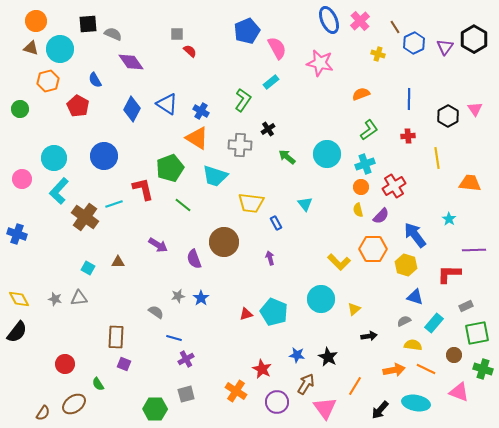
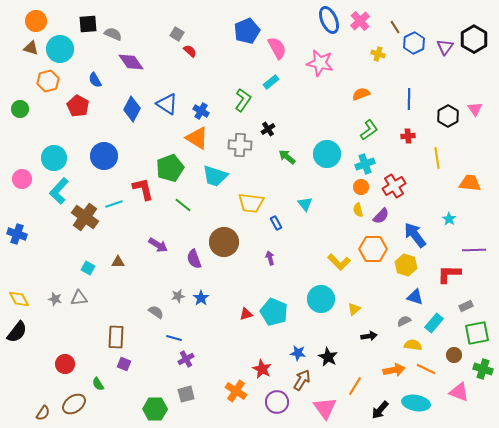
gray square at (177, 34): rotated 32 degrees clockwise
blue star at (297, 355): moved 1 px right, 2 px up
brown arrow at (306, 384): moved 4 px left, 4 px up
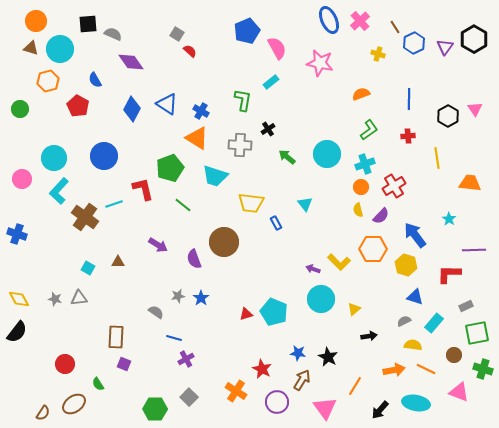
green L-shape at (243, 100): rotated 25 degrees counterclockwise
purple arrow at (270, 258): moved 43 px right, 11 px down; rotated 56 degrees counterclockwise
gray square at (186, 394): moved 3 px right, 3 px down; rotated 30 degrees counterclockwise
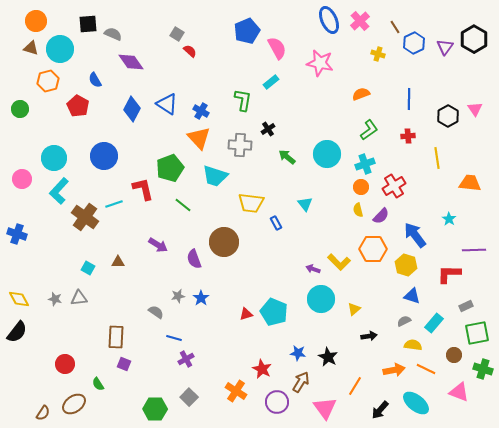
orange triangle at (197, 138): moved 2 px right; rotated 15 degrees clockwise
blue triangle at (415, 297): moved 3 px left, 1 px up
brown arrow at (302, 380): moved 1 px left, 2 px down
cyan ellipse at (416, 403): rotated 28 degrees clockwise
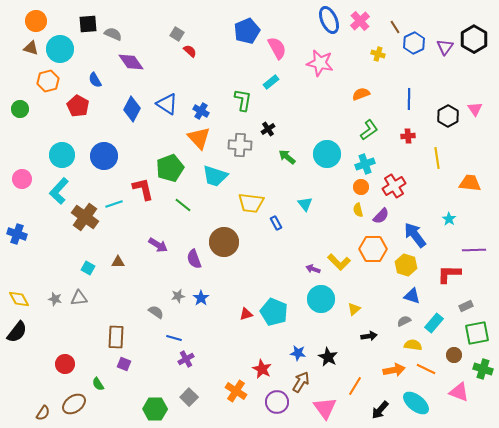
cyan circle at (54, 158): moved 8 px right, 3 px up
